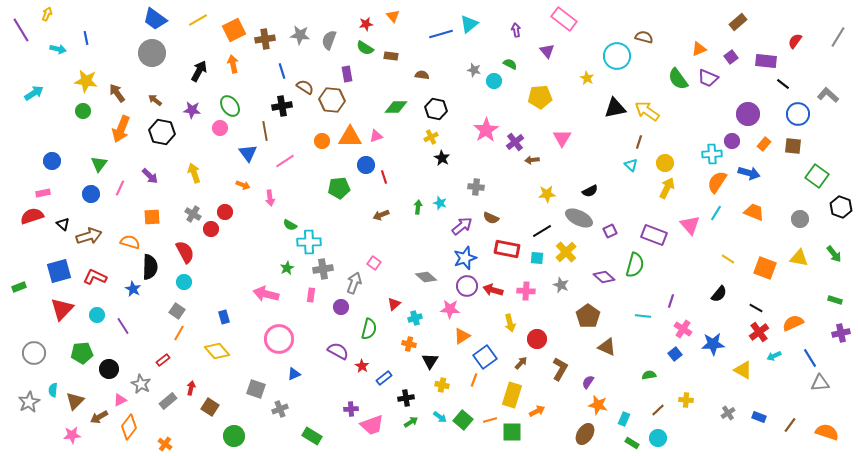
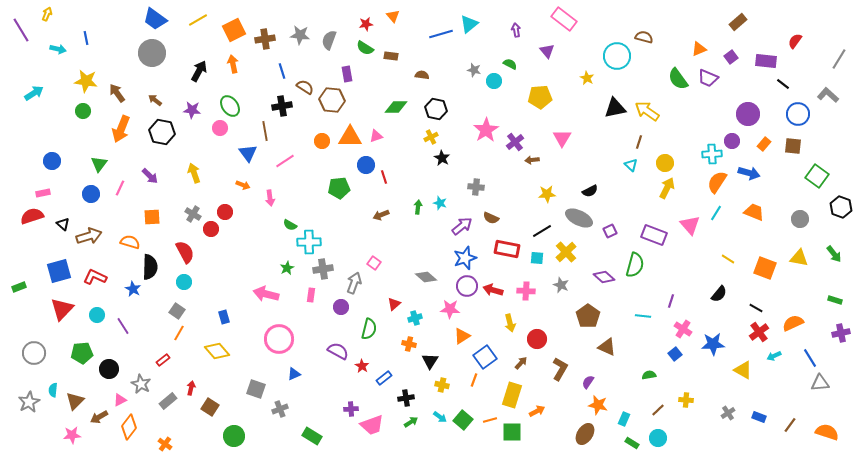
gray line at (838, 37): moved 1 px right, 22 px down
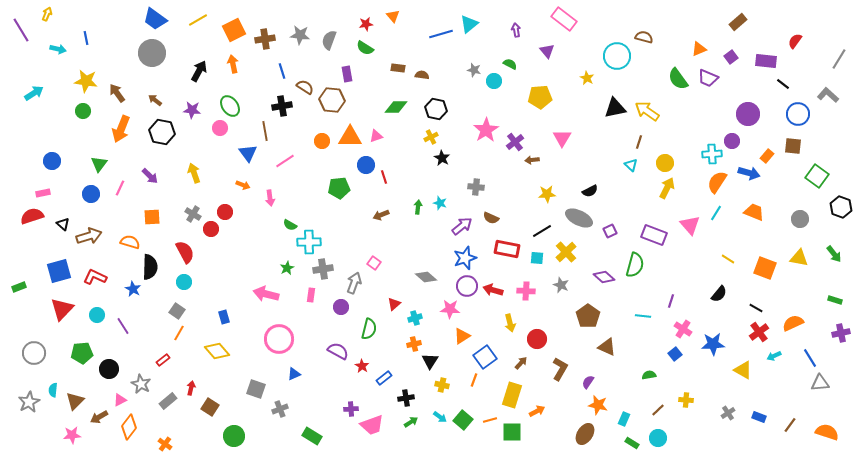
brown rectangle at (391, 56): moved 7 px right, 12 px down
orange rectangle at (764, 144): moved 3 px right, 12 px down
orange cross at (409, 344): moved 5 px right; rotated 24 degrees counterclockwise
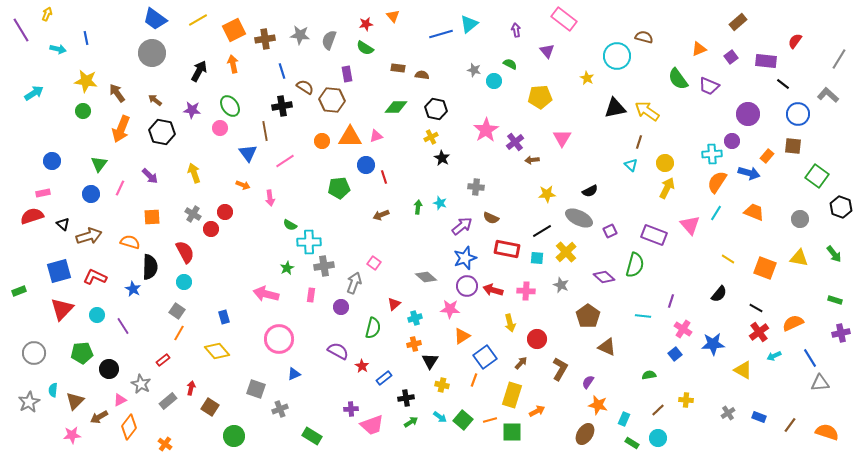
purple trapezoid at (708, 78): moved 1 px right, 8 px down
gray cross at (323, 269): moved 1 px right, 3 px up
green rectangle at (19, 287): moved 4 px down
green semicircle at (369, 329): moved 4 px right, 1 px up
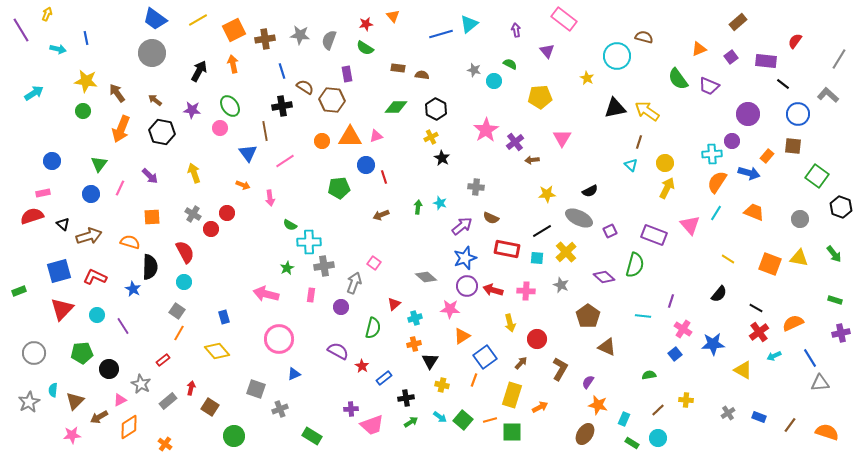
black hexagon at (436, 109): rotated 15 degrees clockwise
red circle at (225, 212): moved 2 px right, 1 px down
orange square at (765, 268): moved 5 px right, 4 px up
orange arrow at (537, 411): moved 3 px right, 4 px up
orange diamond at (129, 427): rotated 20 degrees clockwise
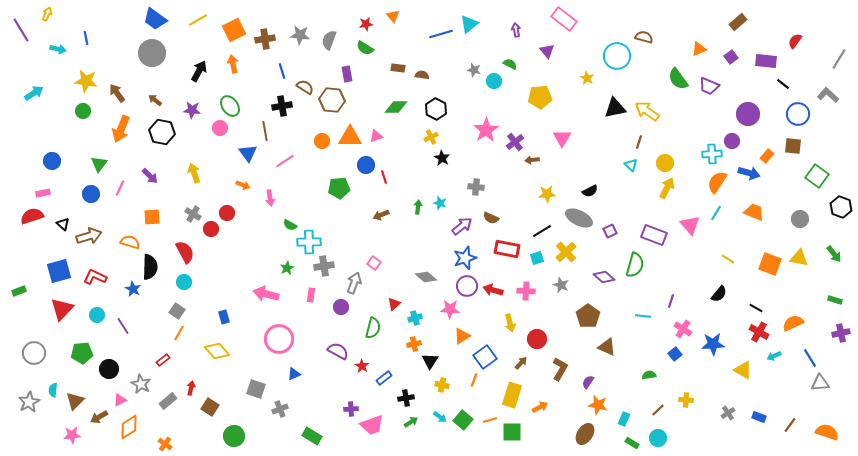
cyan square at (537, 258): rotated 24 degrees counterclockwise
red cross at (759, 332): rotated 24 degrees counterclockwise
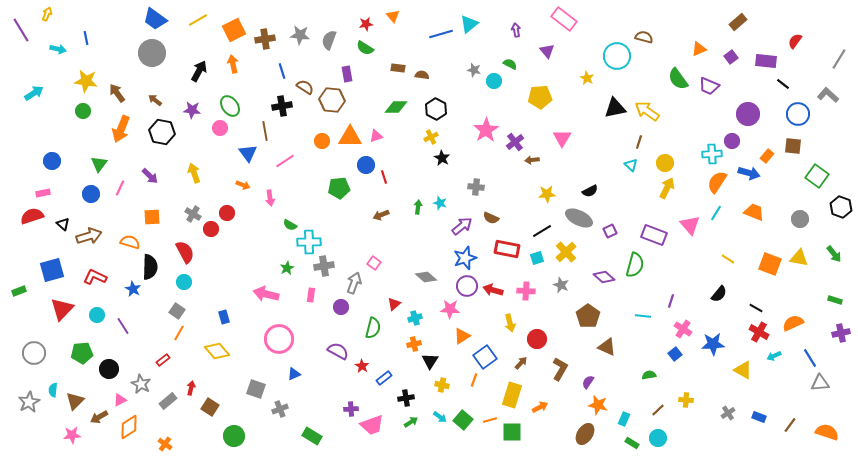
blue square at (59, 271): moved 7 px left, 1 px up
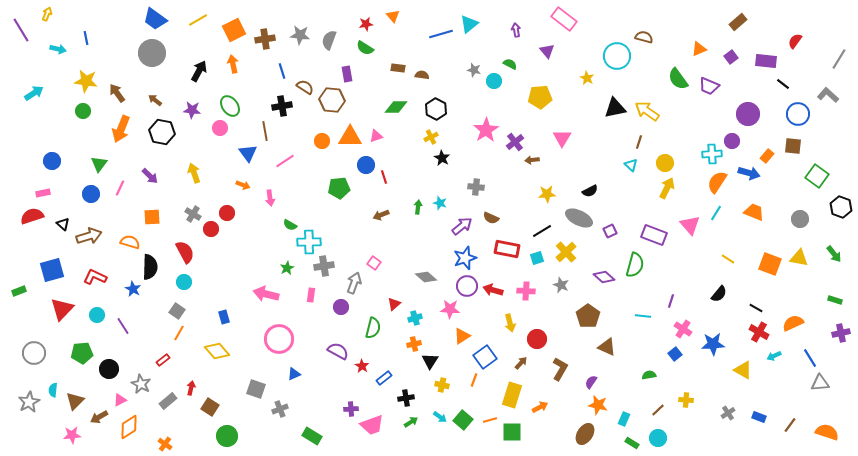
purple semicircle at (588, 382): moved 3 px right
green circle at (234, 436): moved 7 px left
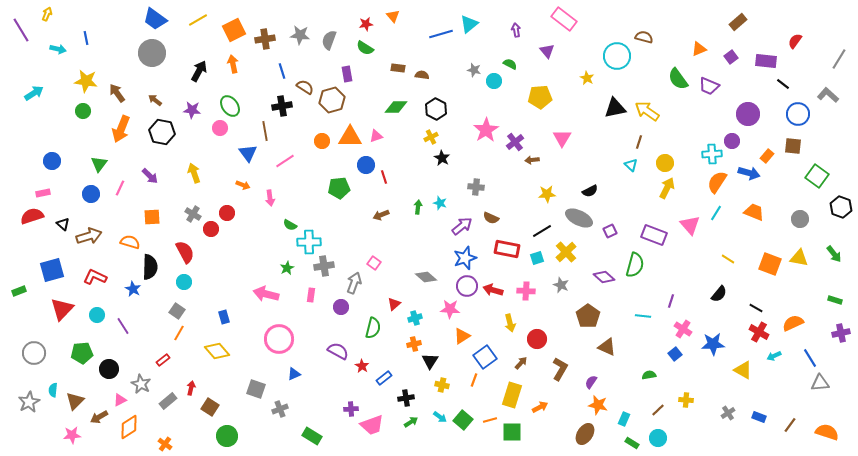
brown hexagon at (332, 100): rotated 20 degrees counterclockwise
